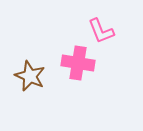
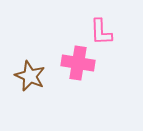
pink L-shape: moved 1 px down; rotated 20 degrees clockwise
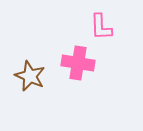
pink L-shape: moved 5 px up
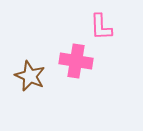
pink cross: moved 2 px left, 2 px up
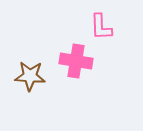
brown star: rotated 20 degrees counterclockwise
